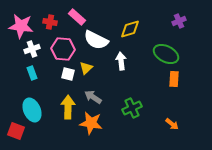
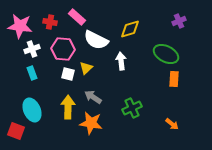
pink star: moved 1 px left
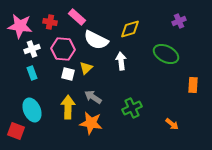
orange rectangle: moved 19 px right, 6 px down
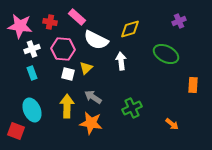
yellow arrow: moved 1 px left, 1 px up
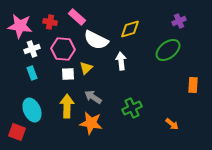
green ellipse: moved 2 px right, 4 px up; rotated 65 degrees counterclockwise
white square: rotated 16 degrees counterclockwise
red square: moved 1 px right, 1 px down
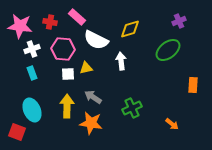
yellow triangle: rotated 32 degrees clockwise
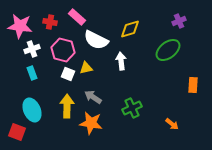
pink hexagon: moved 1 px down; rotated 10 degrees clockwise
white square: rotated 24 degrees clockwise
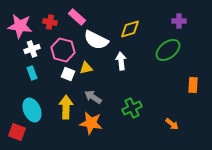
purple cross: rotated 24 degrees clockwise
yellow arrow: moved 1 px left, 1 px down
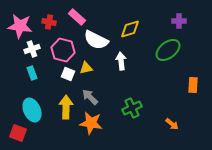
red cross: moved 1 px left
gray arrow: moved 3 px left; rotated 12 degrees clockwise
red square: moved 1 px right, 1 px down
